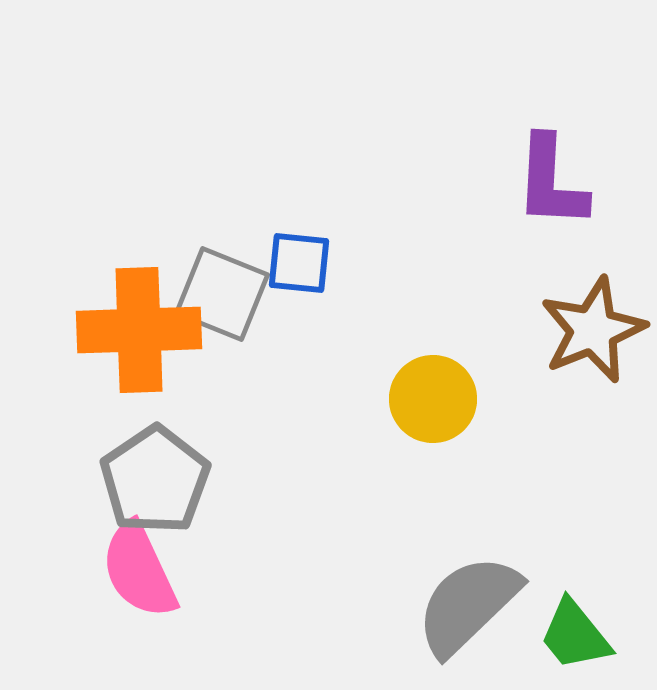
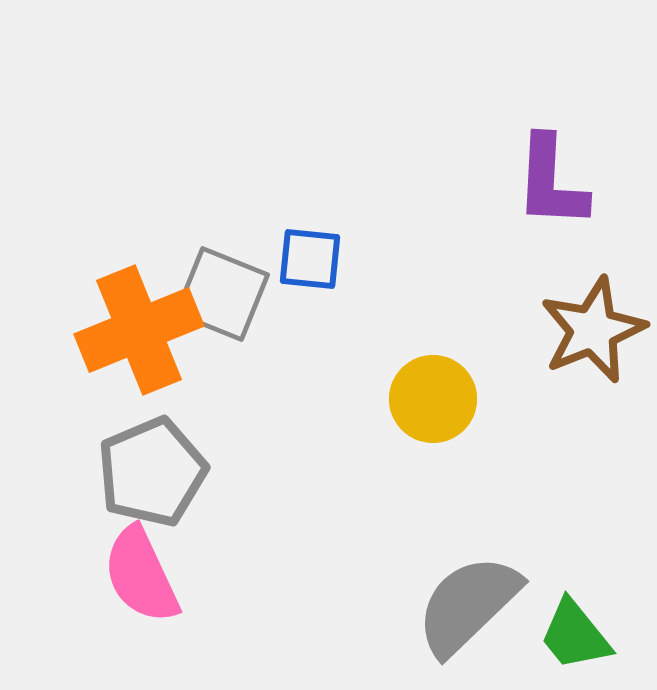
blue square: moved 11 px right, 4 px up
orange cross: rotated 20 degrees counterclockwise
gray pentagon: moved 3 px left, 8 px up; rotated 11 degrees clockwise
pink semicircle: moved 2 px right, 5 px down
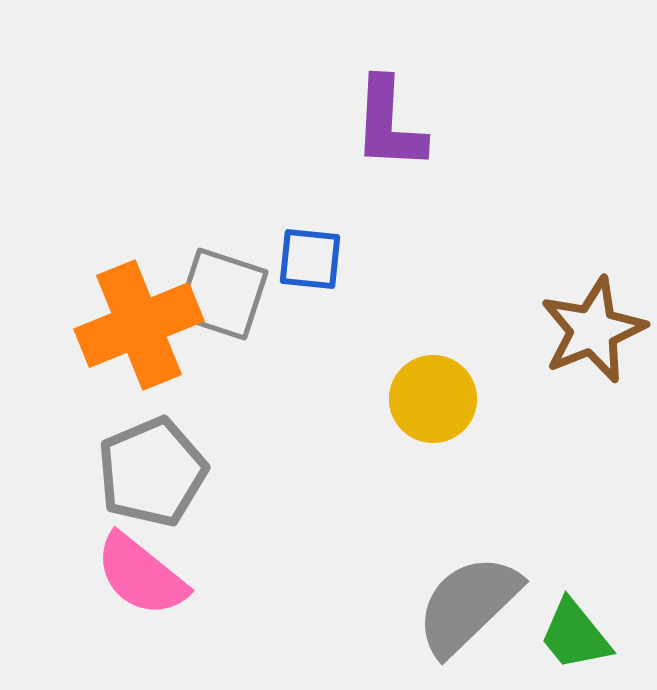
purple L-shape: moved 162 px left, 58 px up
gray square: rotated 4 degrees counterclockwise
orange cross: moved 5 px up
pink semicircle: rotated 26 degrees counterclockwise
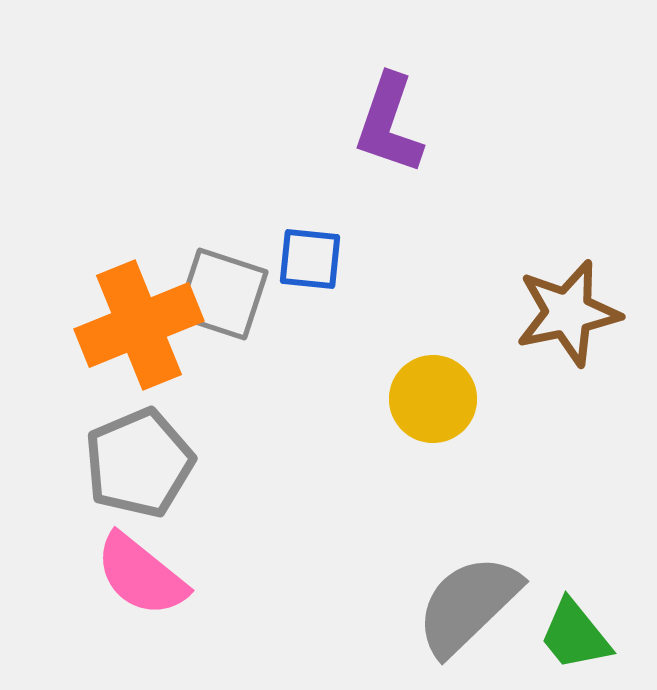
purple L-shape: rotated 16 degrees clockwise
brown star: moved 25 px left, 17 px up; rotated 10 degrees clockwise
gray pentagon: moved 13 px left, 9 px up
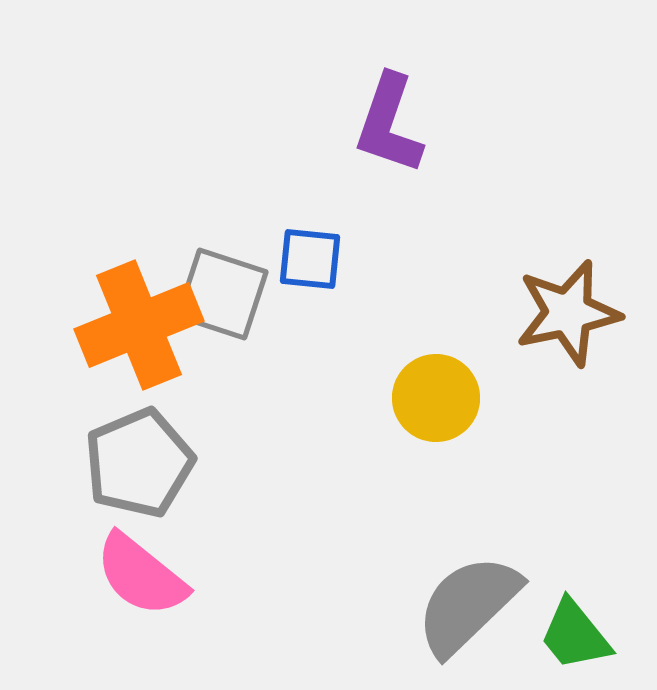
yellow circle: moved 3 px right, 1 px up
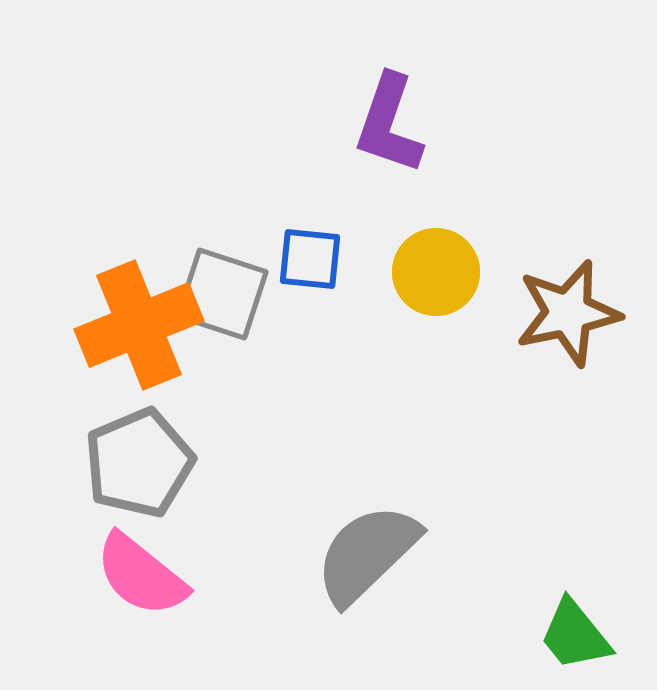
yellow circle: moved 126 px up
gray semicircle: moved 101 px left, 51 px up
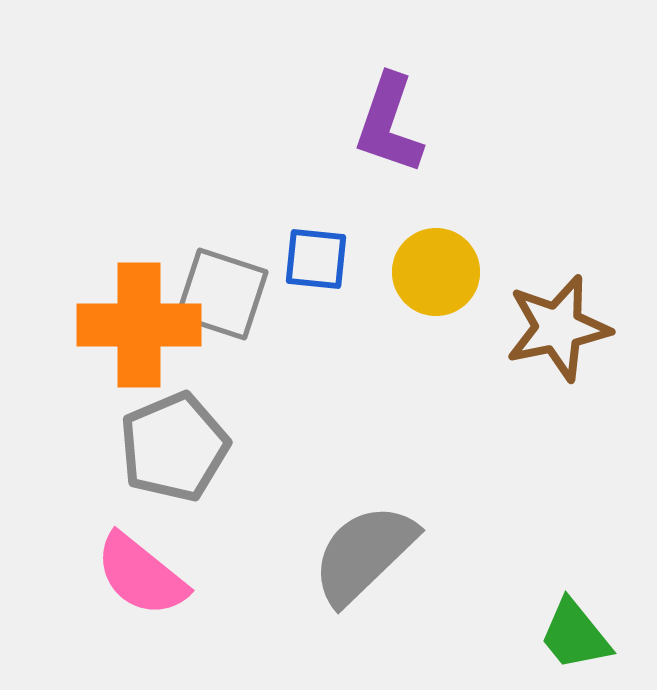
blue square: moved 6 px right
brown star: moved 10 px left, 15 px down
orange cross: rotated 22 degrees clockwise
gray pentagon: moved 35 px right, 16 px up
gray semicircle: moved 3 px left
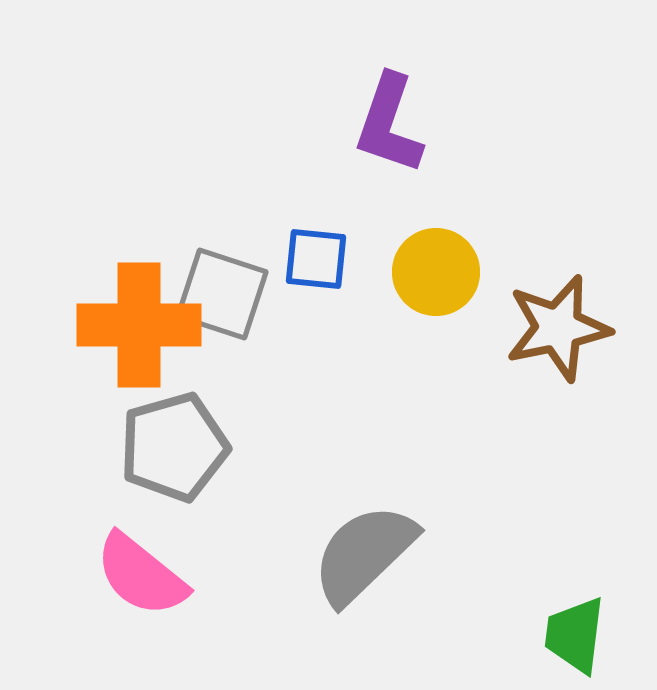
gray pentagon: rotated 7 degrees clockwise
green trapezoid: rotated 46 degrees clockwise
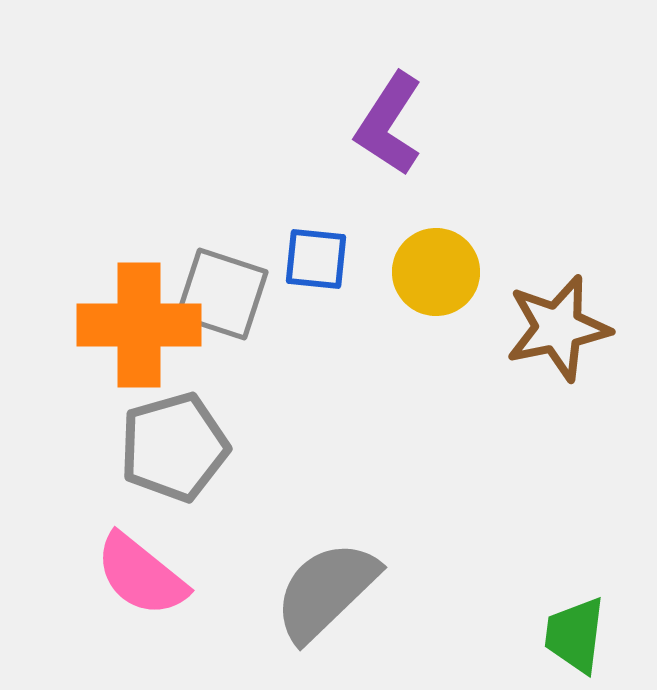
purple L-shape: rotated 14 degrees clockwise
gray semicircle: moved 38 px left, 37 px down
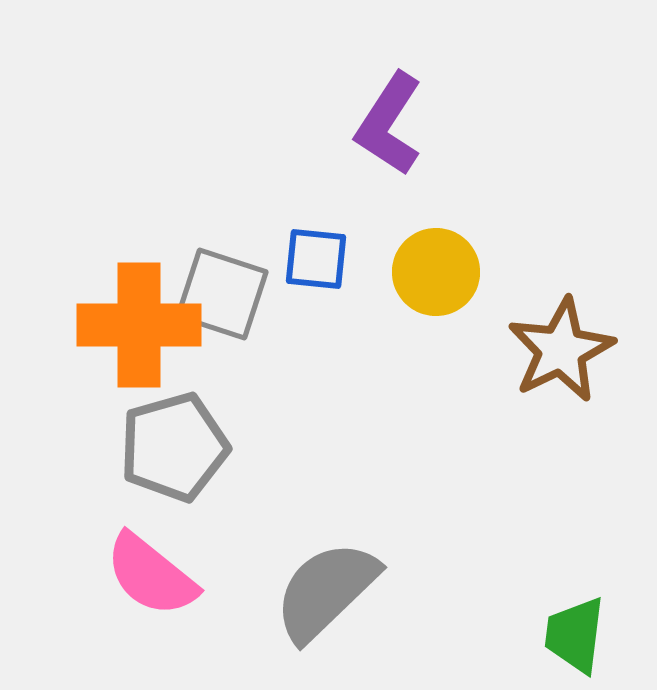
brown star: moved 3 px right, 22 px down; rotated 14 degrees counterclockwise
pink semicircle: moved 10 px right
